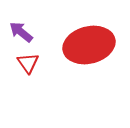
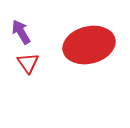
purple arrow: rotated 20 degrees clockwise
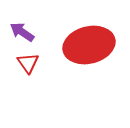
purple arrow: moved 1 px right; rotated 25 degrees counterclockwise
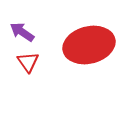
red triangle: moved 1 px up
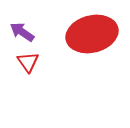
red ellipse: moved 3 px right, 11 px up
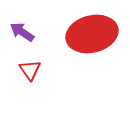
red triangle: moved 2 px right, 8 px down
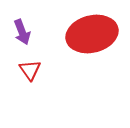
purple arrow: rotated 145 degrees counterclockwise
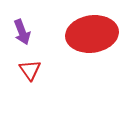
red ellipse: rotated 6 degrees clockwise
